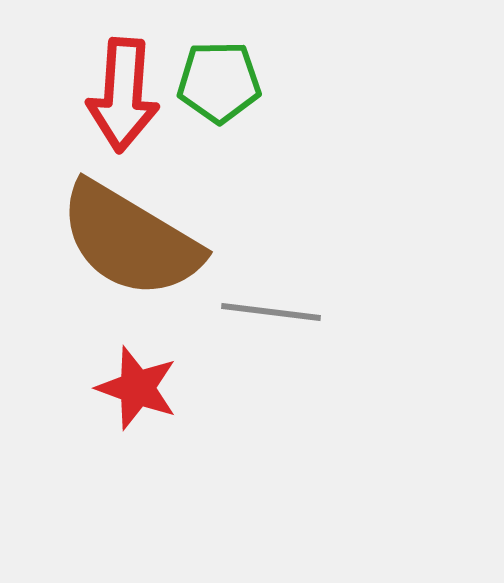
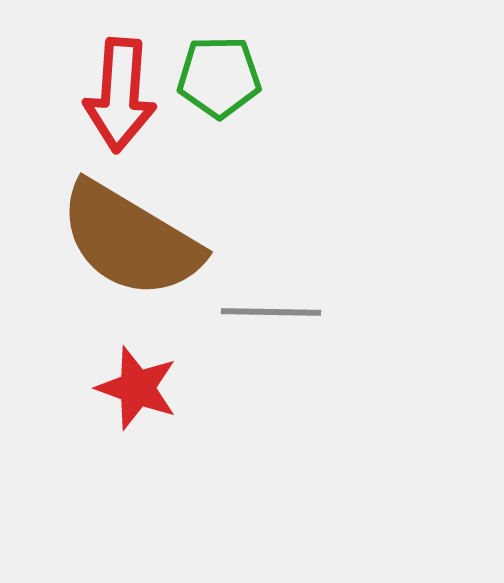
green pentagon: moved 5 px up
red arrow: moved 3 px left
gray line: rotated 6 degrees counterclockwise
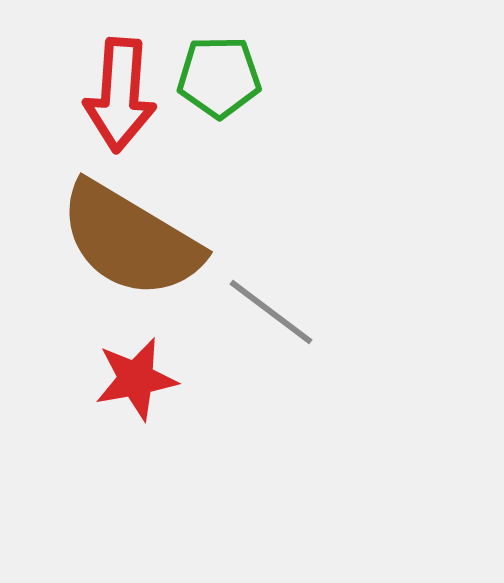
gray line: rotated 36 degrees clockwise
red star: moved 1 px left, 9 px up; rotated 30 degrees counterclockwise
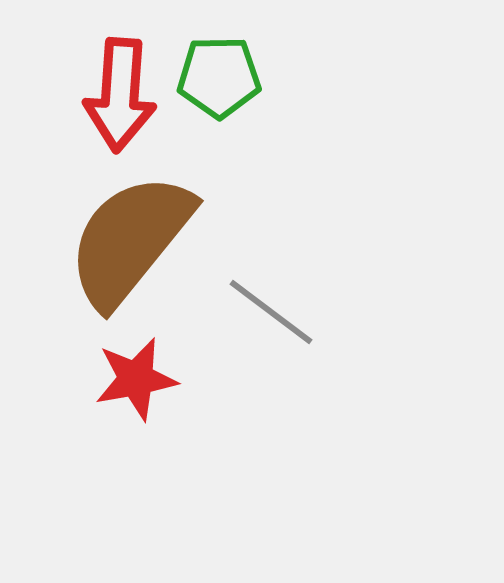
brown semicircle: rotated 98 degrees clockwise
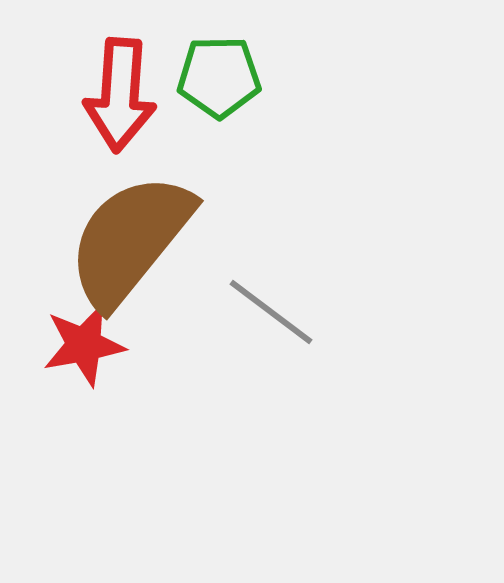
red star: moved 52 px left, 34 px up
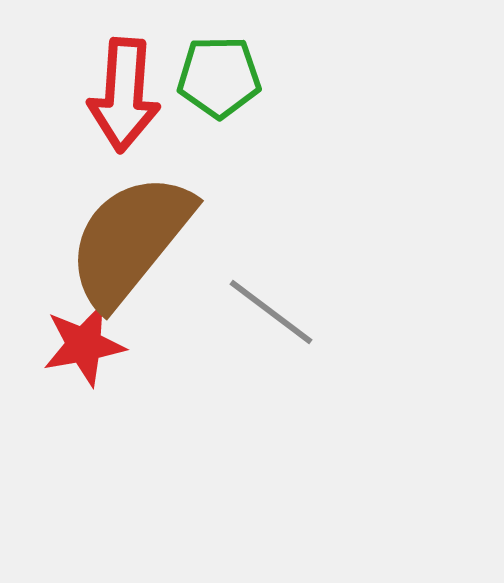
red arrow: moved 4 px right
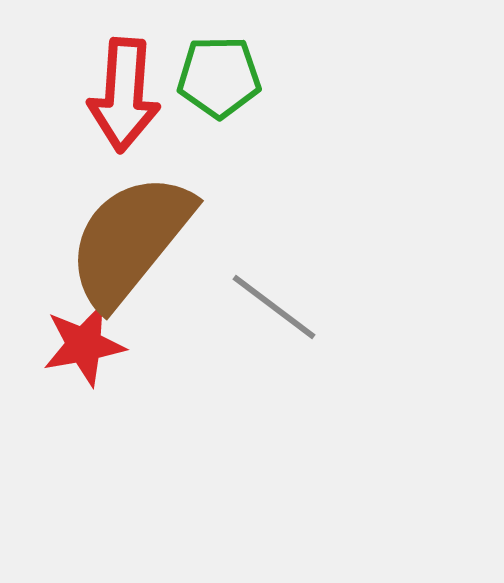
gray line: moved 3 px right, 5 px up
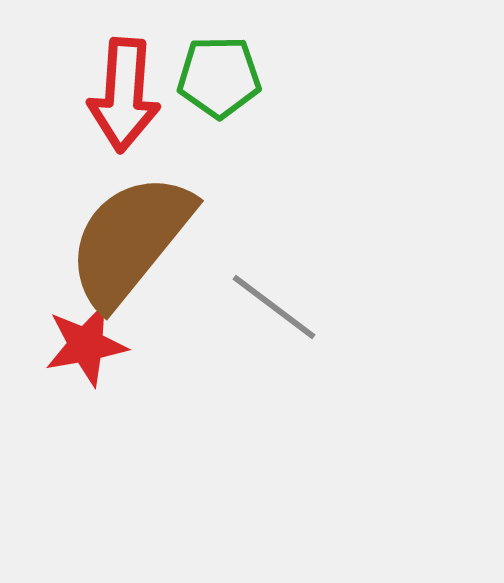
red star: moved 2 px right
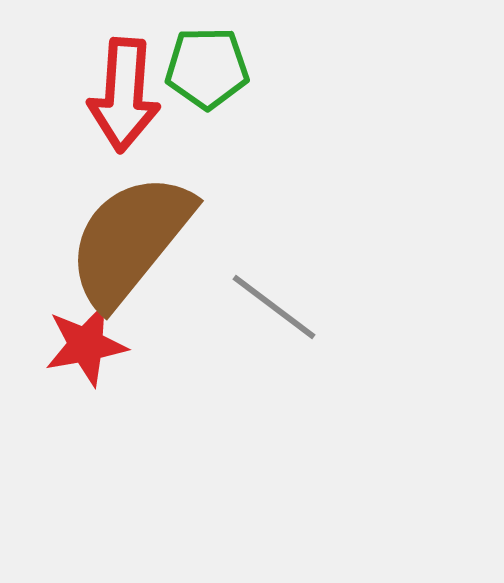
green pentagon: moved 12 px left, 9 px up
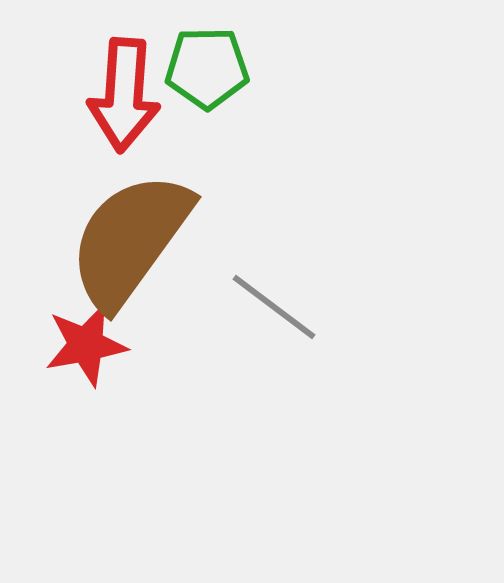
brown semicircle: rotated 3 degrees counterclockwise
